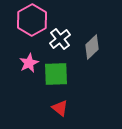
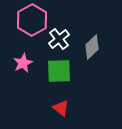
white cross: moved 1 px left
pink star: moved 6 px left
green square: moved 3 px right, 3 px up
red triangle: moved 1 px right
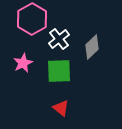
pink hexagon: moved 1 px up
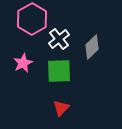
red triangle: rotated 36 degrees clockwise
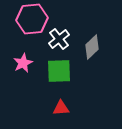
pink hexagon: rotated 24 degrees clockwise
red triangle: rotated 42 degrees clockwise
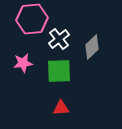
pink star: rotated 18 degrees clockwise
